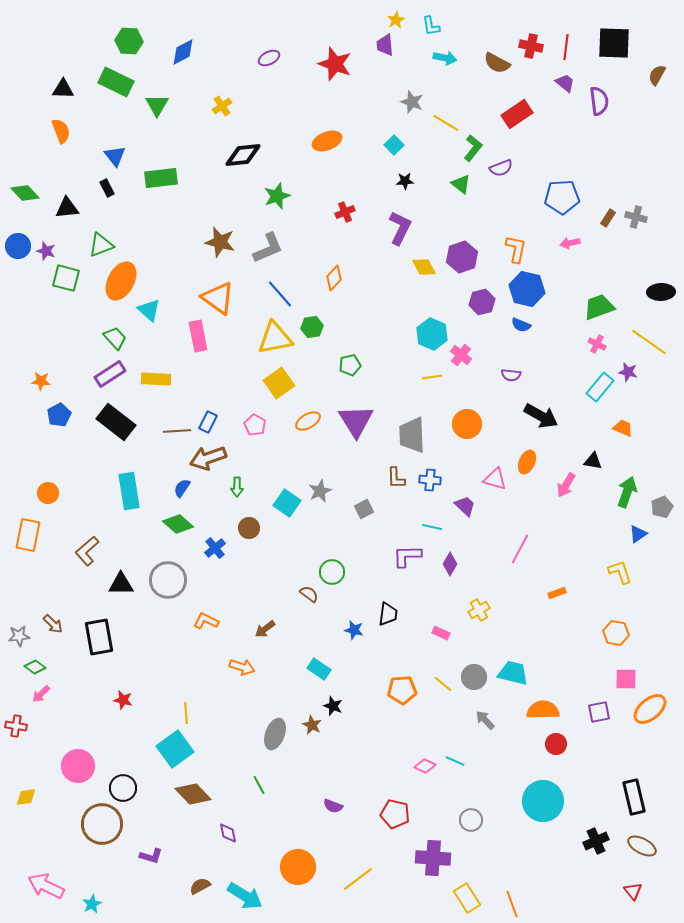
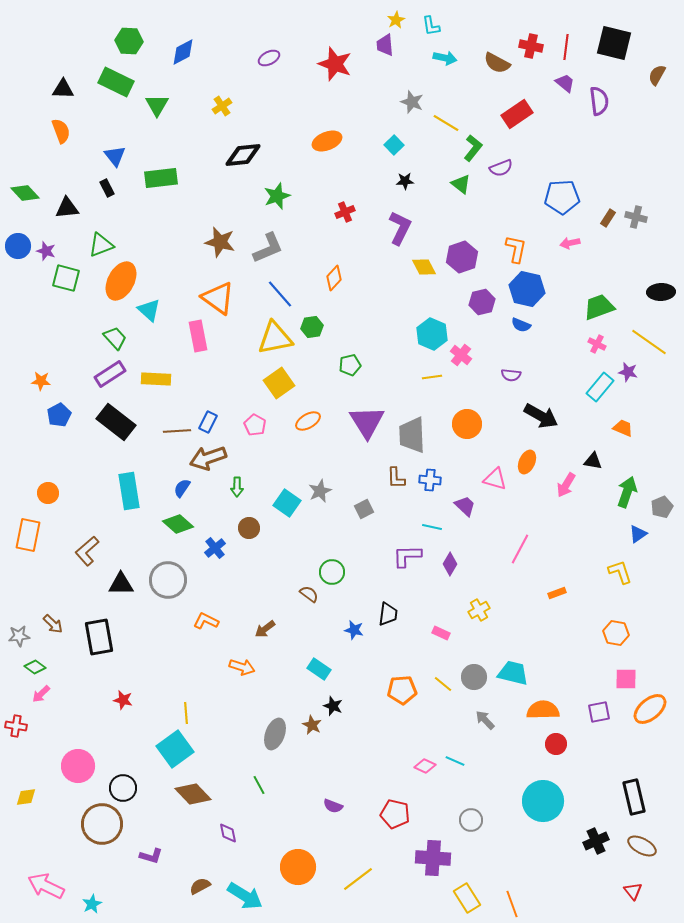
black square at (614, 43): rotated 12 degrees clockwise
purple triangle at (356, 421): moved 11 px right, 1 px down
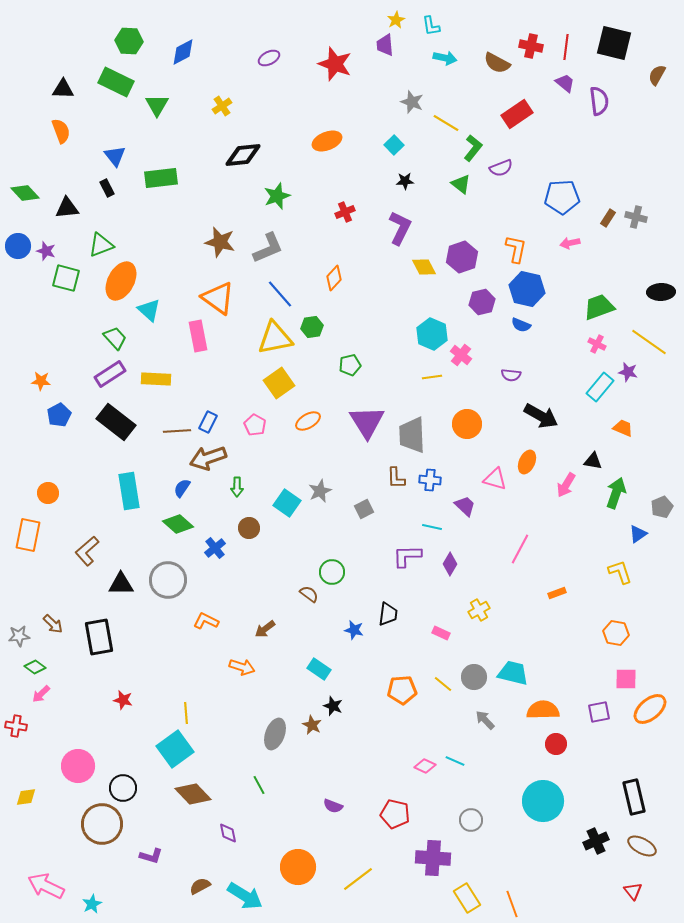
green arrow at (627, 492): moved 11 px left, 1 px down
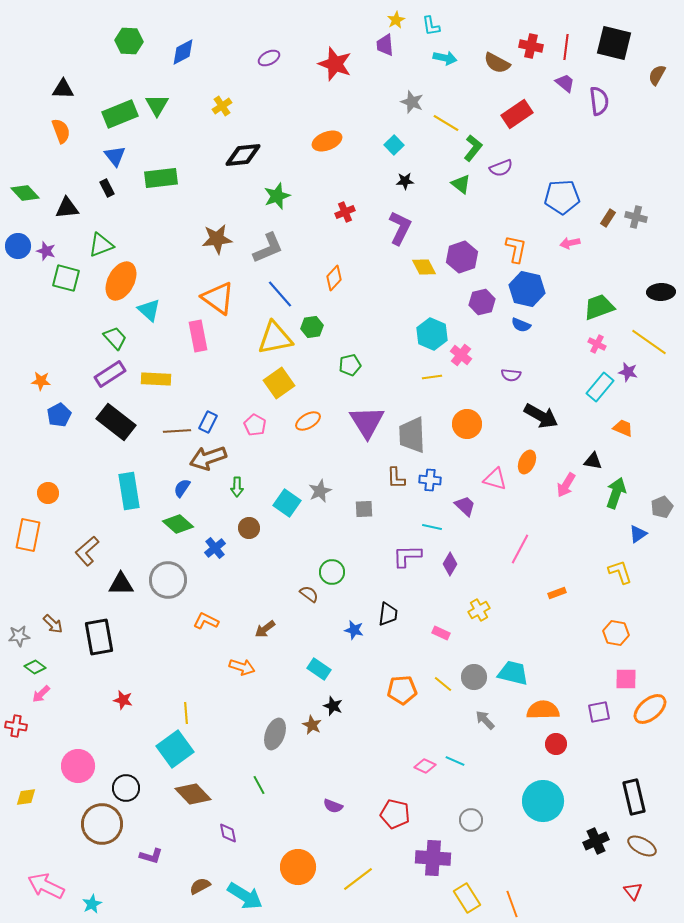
green rectangle at (116, 82): moved 4 px right, 32 px down; rotated 48 degrees counterclockwise
brown star at (220, 242): moved 3 px left, 3 px up; rotated 20 degrees counterclockwise
gray square at (364, 509): rotated 24 degrees clockwise
black circle at (123, 788): moved 3 px right
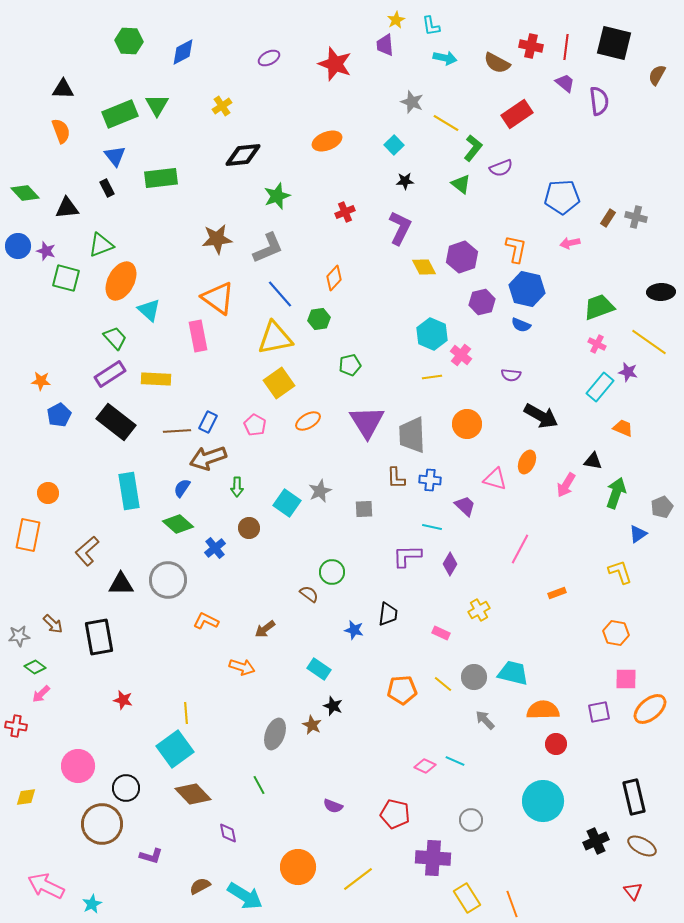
green hexagon at (312, 327): moved 7 px right, 8 px up
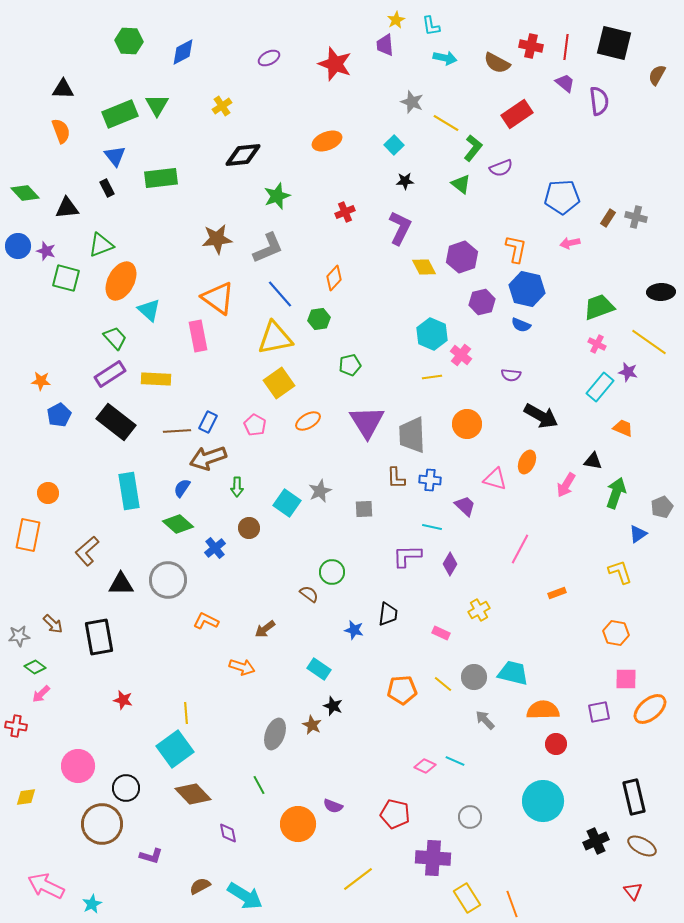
gray circle at (471, 820): moved 1 px left, 3 px up
orange circle at (298, 867): moved 43 px up
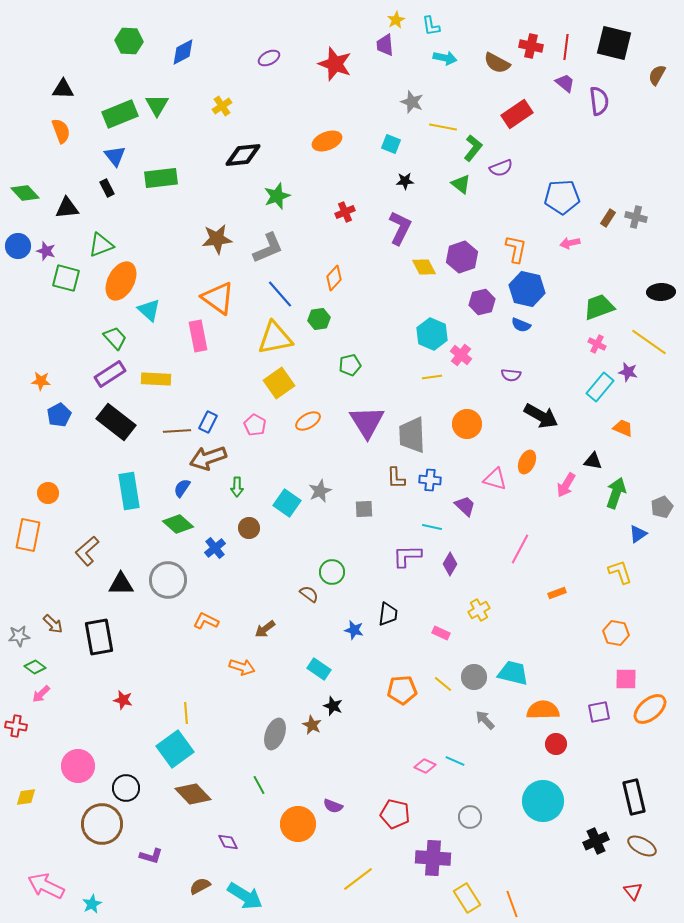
yellow line at (446, 123): moved 3 px left, 4 px down; rotated 20 degrees counterclockwise
cyan square at (394, 145): moved 3 px left, 1 px up; rotated 24 degrees counterclockwise
purple diamond at (228, 833): moved 9 px down; rotated 15 degrees counterclockwise
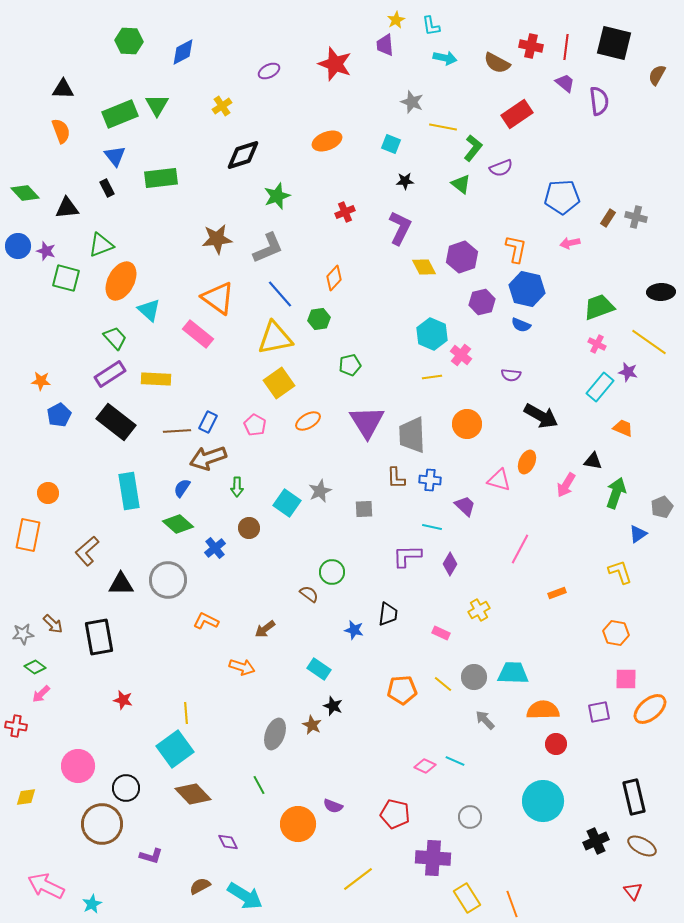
purple ellipse at (269, 58): moved 13 px down
black diamond at (243, 155): rotated 12 degrees counterclockwise
pink rectangle at (198, 336): moved 2 px up; rotated 40 degrees counterclockwise
pink triangle at (495, 479): moved 4 px right, 1 px down
gray star at (19, 636): moved 4 px right, 2 px up
cyan trapezoid at (513, 673): rotated 12 degrees counterclockwise
